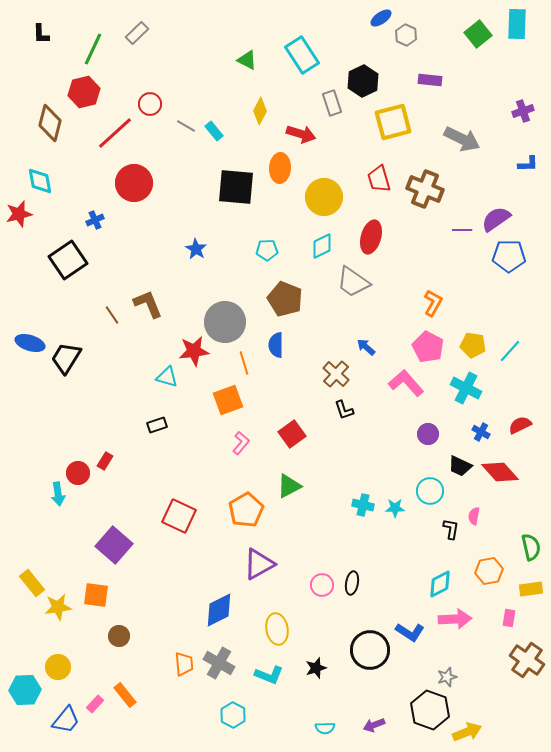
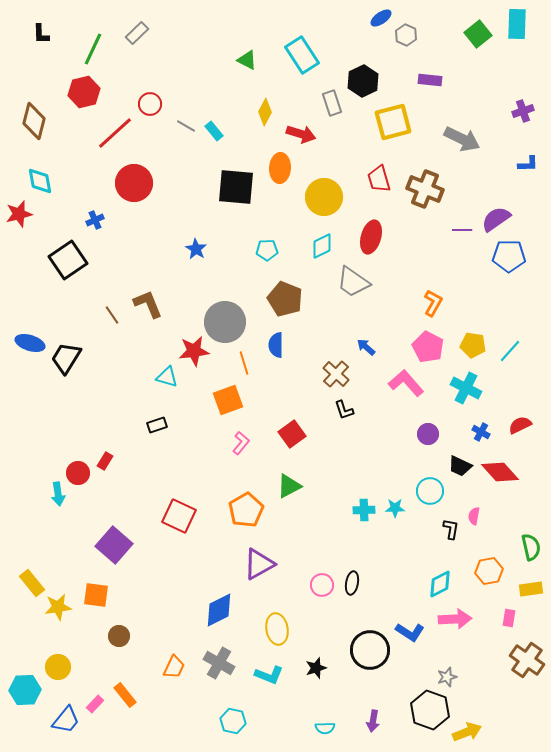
yellow diamond at (260, 111): moved 5 px right, 1 px down
brown diamond at (50, 123): moved 16 px left, 2 px up
cyan cross at (363, 505): moved 1 px right, 5 px down; rotated 15 degrees counterclockwise
orange trapezoid at (184, 664): moved 10 px left, 3 px down; rotated 30 degrees clockwise
cyan hexagon at (233, 715): moved 6 px down; rotated 15 degrees counterclockwise
purple arrow at (374, 725): moved 1 px left, 4 px up; rotated 60 degrees counterclockwise
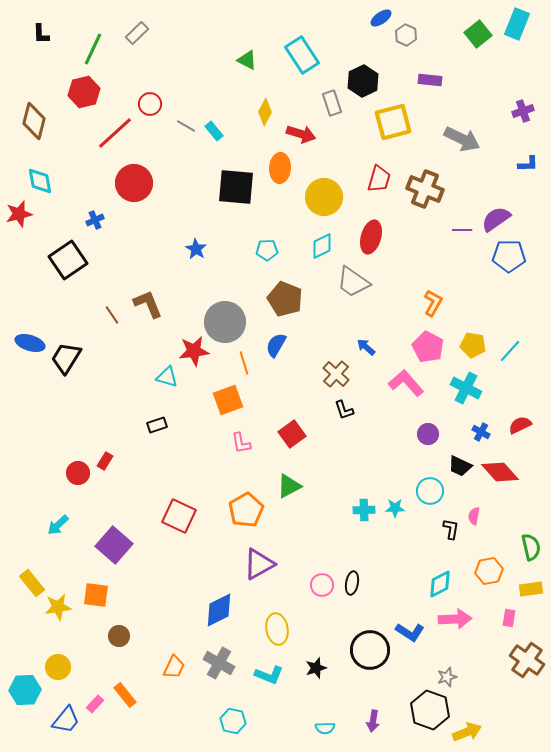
cyan rectangle at (517, 24): rotated 20 degrees clockwise
red trapezoid at (379, 179): rotated 148 degrees counterclockwise
blue semicircle at (276, 345): rotated 30 degrees clockwise
pink L-shape at (241, 443): rotated 130 degrees clockwise
cyan arrow at (58, 494): moved 31 px down; rotated 55 degrees clockwise
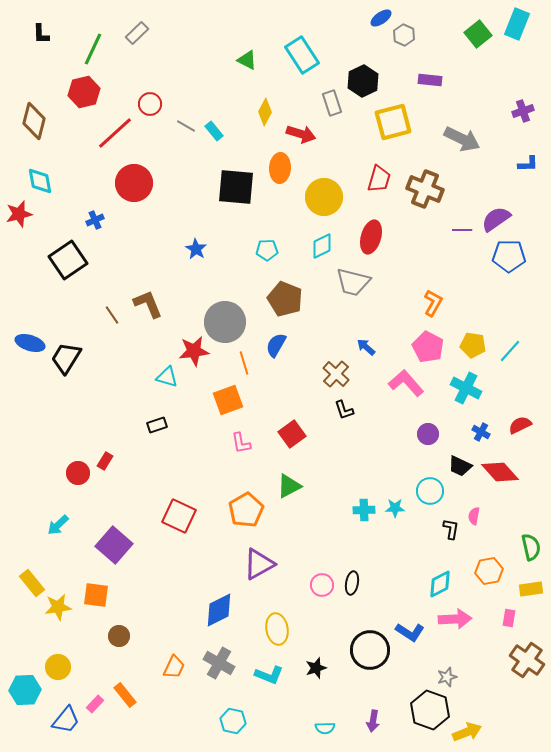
gray hexagon at (406, 35): moved 2 px left
gray trapezoid at (353, 282): rotated 21 degrees counterclockwise
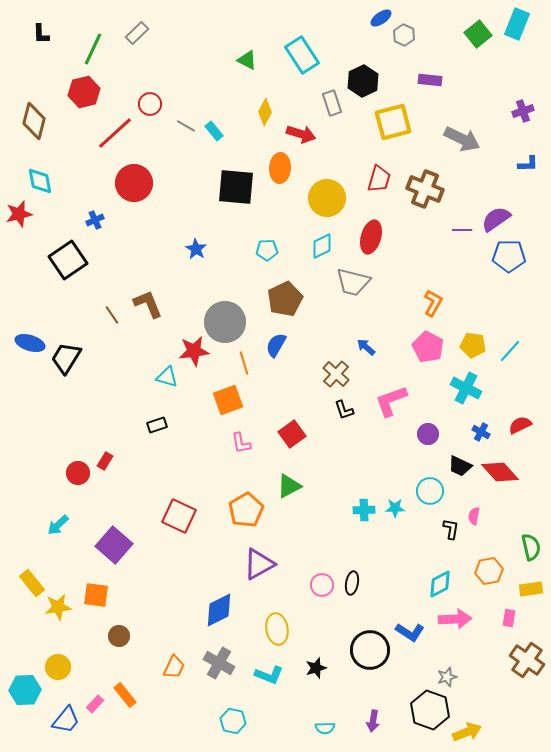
yellow circle at (324, 197): moved 3 px right, 1 px down
brown pentagon at (285, 299): rotated 24 degrees clockwise
pink L-shape at (406, 383): moved 15 px left, 18 px down; rotated 69 degrees counterclockwise
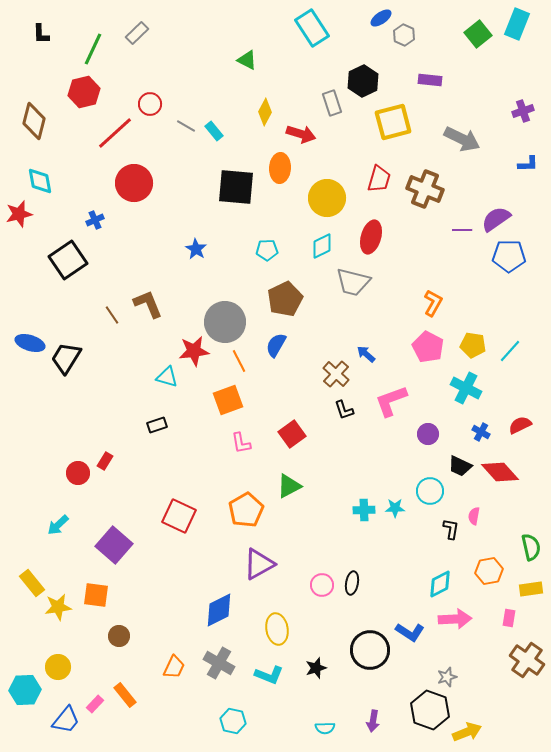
cyan rectangle at (302, 55): moved 10 px right, 27 px up
blue arrow at (366, 347): moved 7 px down
orange line at (244, 363): moved 5 px left, 2 px up; rotated 10 degrees counterclockwise
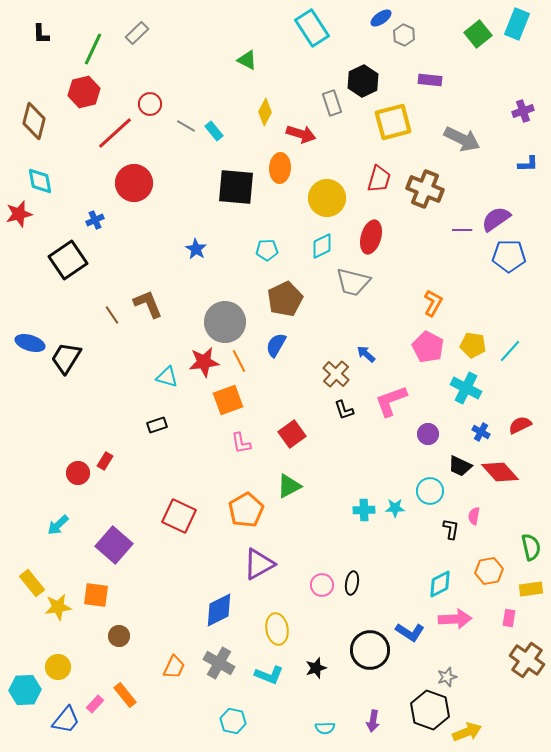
red star at (194, 351): moved 10 px right, 11 px down
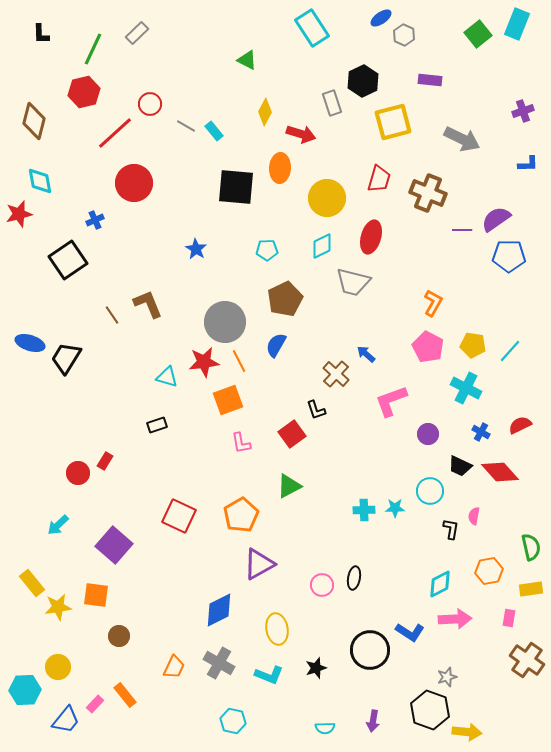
brown cross at (425, 189): moved 3 px right, 4 px down
black L-shape at (344, 410): moved 28 px left
orange pentagon at (246, 510): moved 5 px left, 5 px down
black ellipse at (352, 583): moved 2 px right, 5 px up
yellow arrow at (467, 732): rotated 28 degrees clockwise
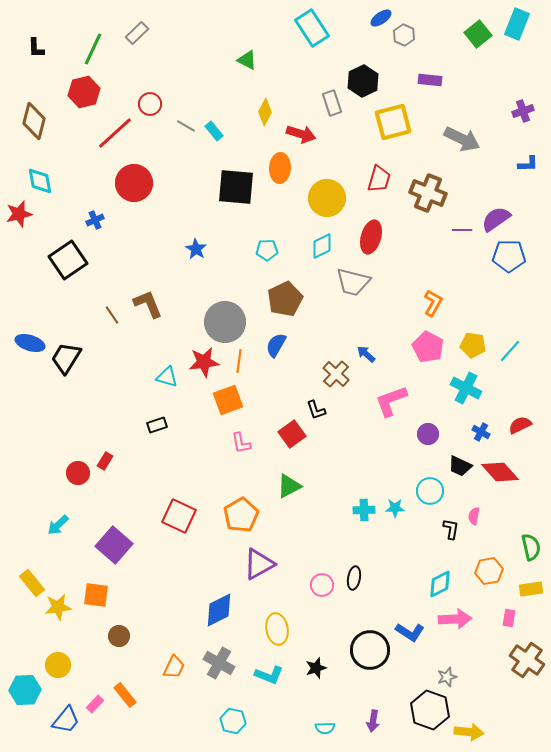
black L-shape at (41, 34): moved 5 px left, 14 px down
orange line at (239, 361): rotated 35 degrees clockwise
yellow circle at (58, 667): moved 2 px up
yellow arrow at (467, 732): moved 2 px right
